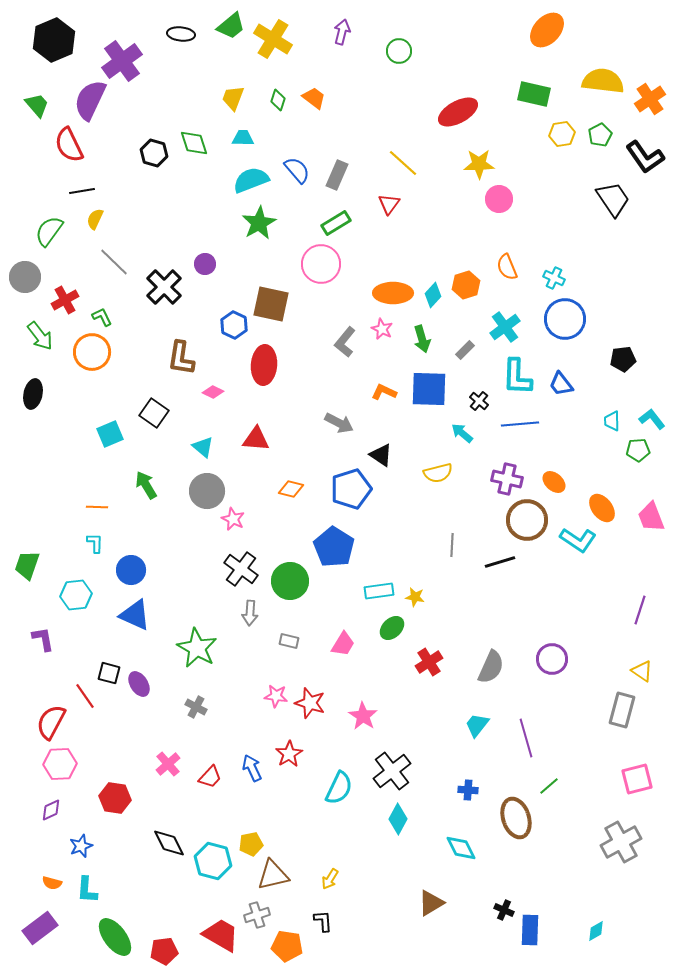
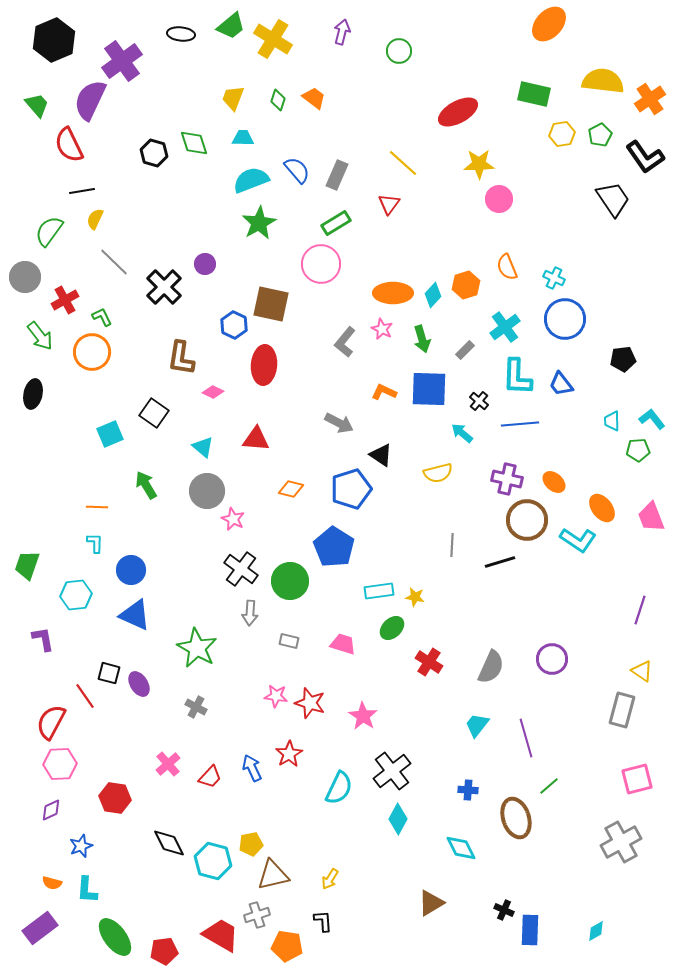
orange ellipse at (547, 30): moved 2 px right, 6 px up
pink trapezoid at (343, 644): rotated 104 degrees counterclockwise
red cross at (429, 662): rotated 24 degrees counterclockwise
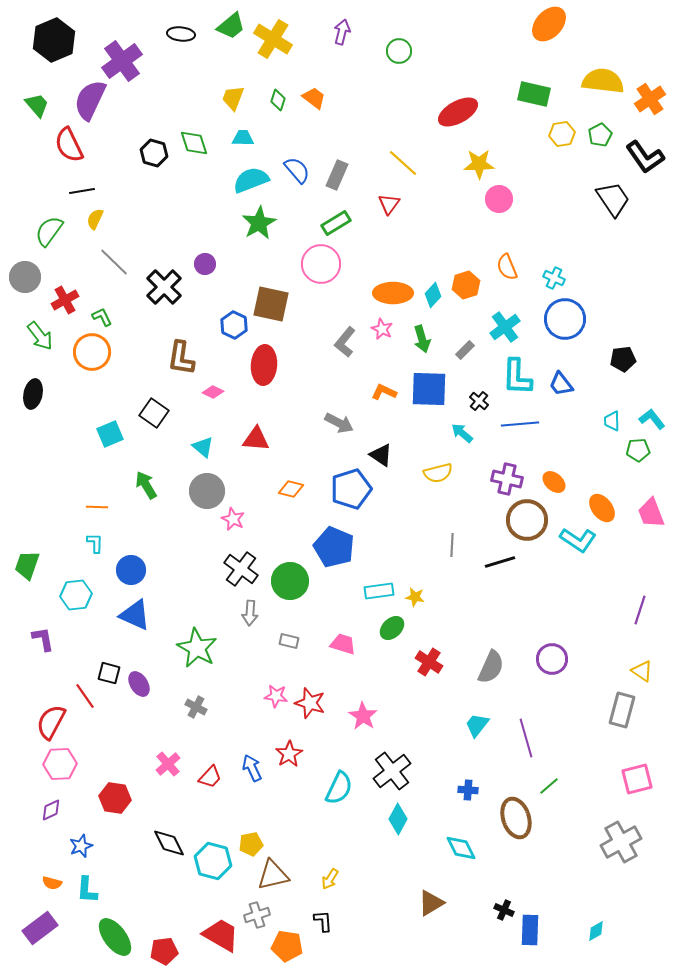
pink trapezoid at (651, 517): moved 4 px up
blue pentagon at (334, 547): rotated 9 degrees counterclockwise
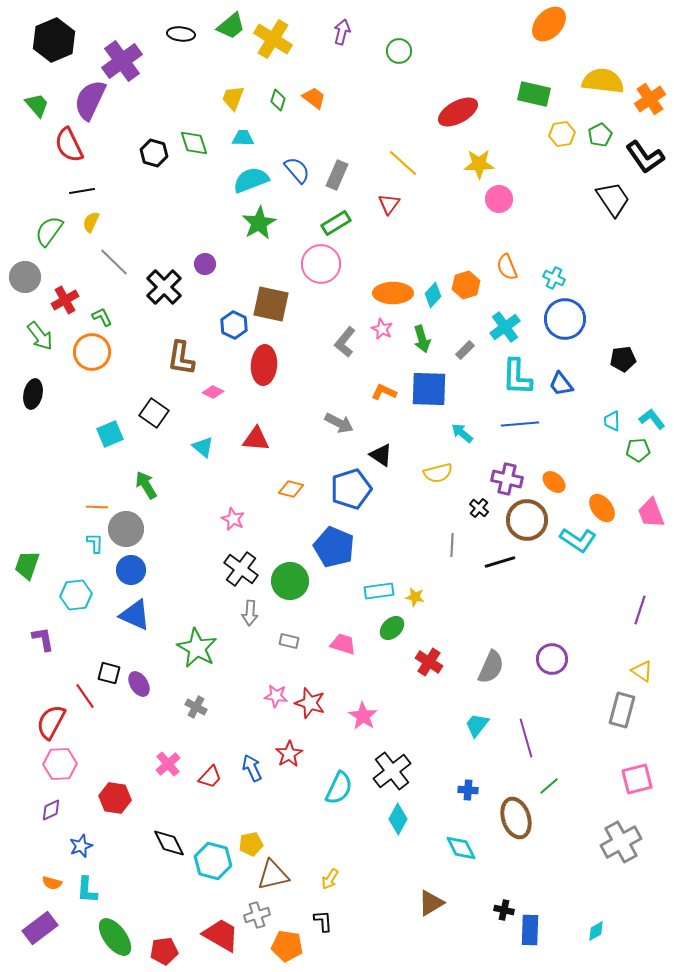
yellow semicircle at (95, 219): moved 4 px left, 3 px down
black cross at (479, 401): moved 107 px down
gray circle at (207, 491): moved 81 px left, 38 px down
black cross at (504, 910): rotated 12 degrees counterclockwise
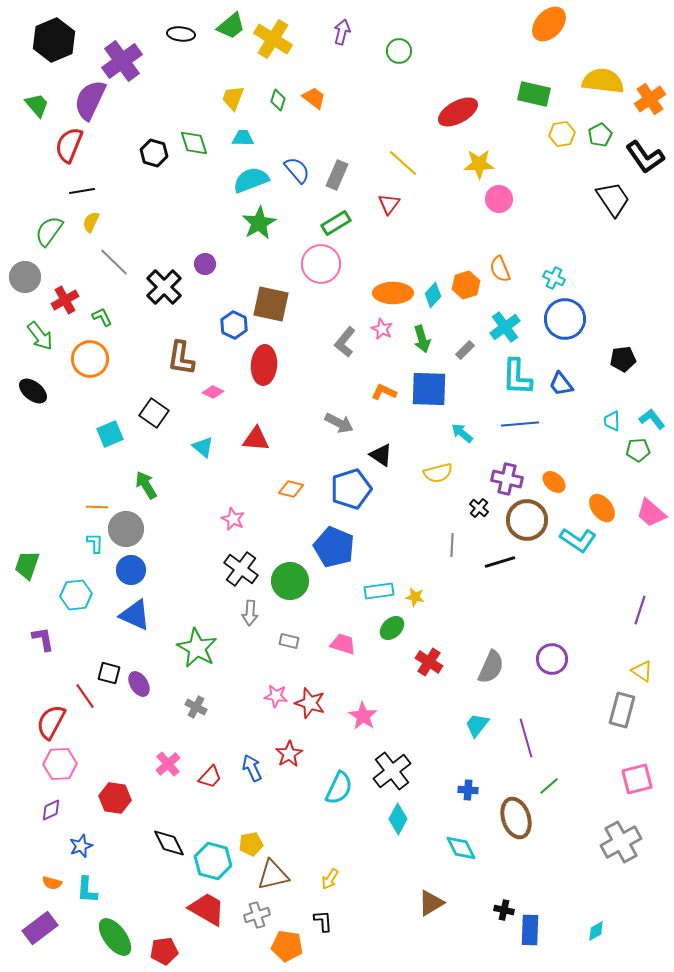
red semicircle at (69, 145): rotated 48 degrees clockwise
orange semicircle at (507, 267): moved 7 px left, 2 px down
orange circle at (92, 352): moved 2 px left, 7 px down
black ellipse at (33, 394): moved 3 px up; rotated 64 degrees counterclockwise
pink trapezoid at (651, 513): rotated 28 degrees counterclockwise
red trapezoid at (221, 935): moved 14 px left, 26 px up
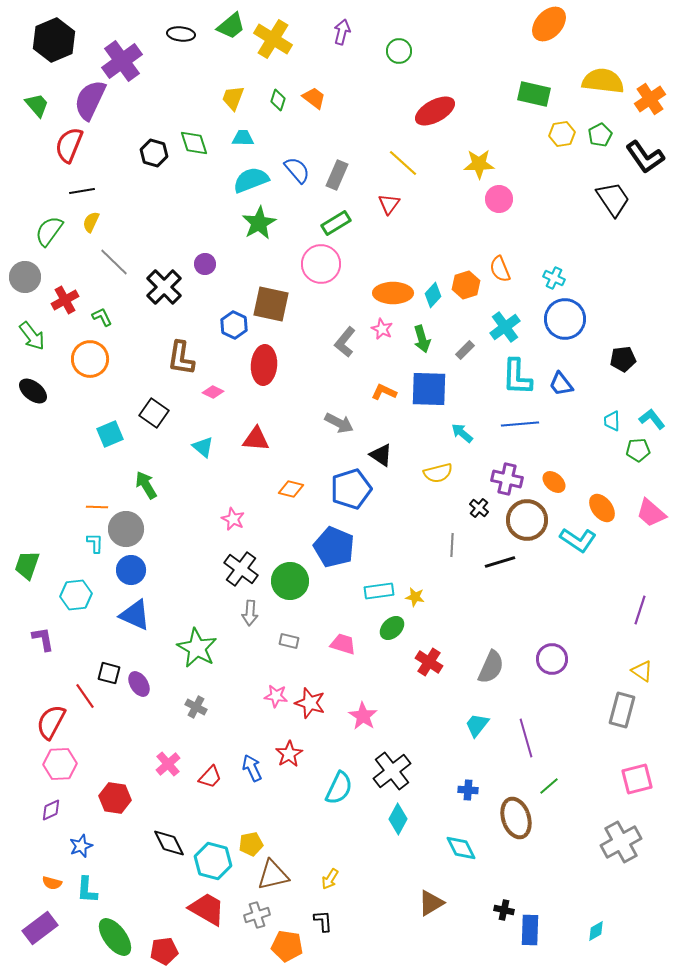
red ellipse at (458, 112): moved 23 px left, 1 px up
green arrow at (40, 336): moved 8 px left
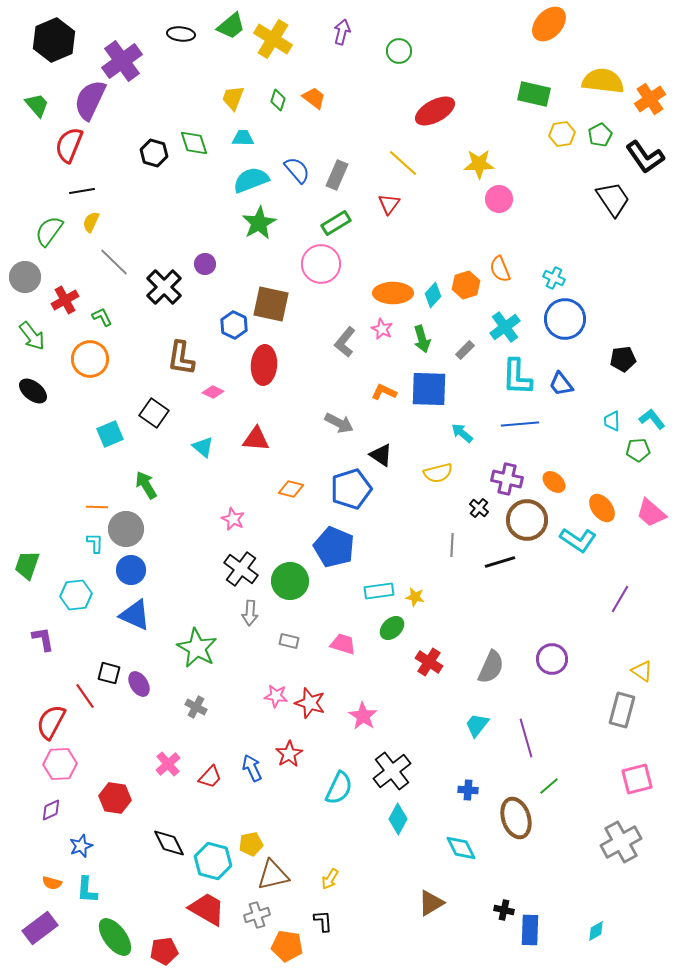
purple line at (640, 610): moved 20 px left, 11 px up; rotated 12 degrees clockwise
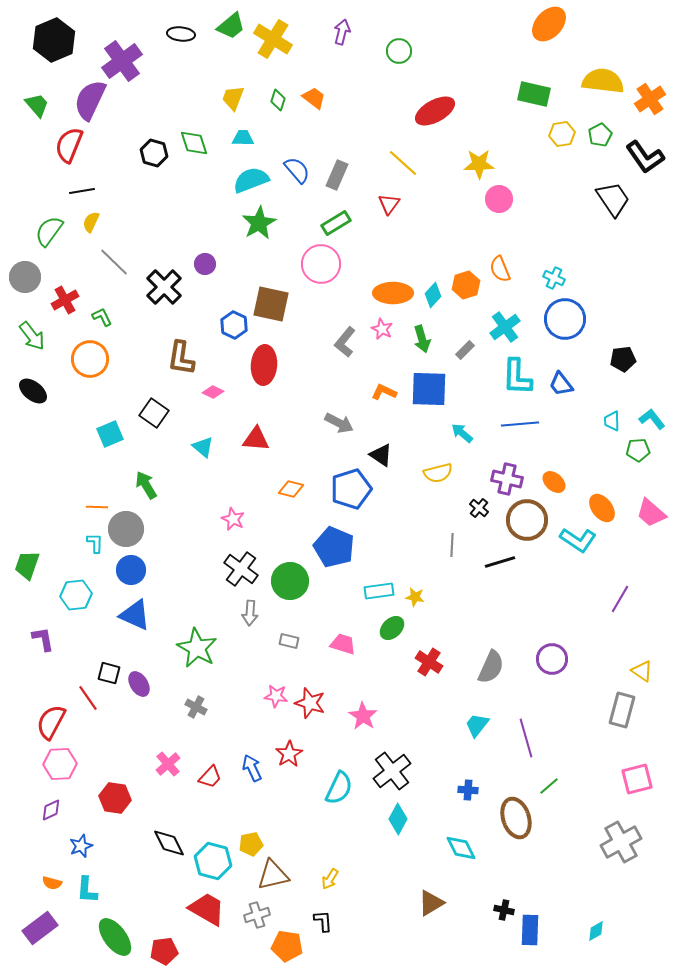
red line at (85, 696): moved 3 px right, 2 px down
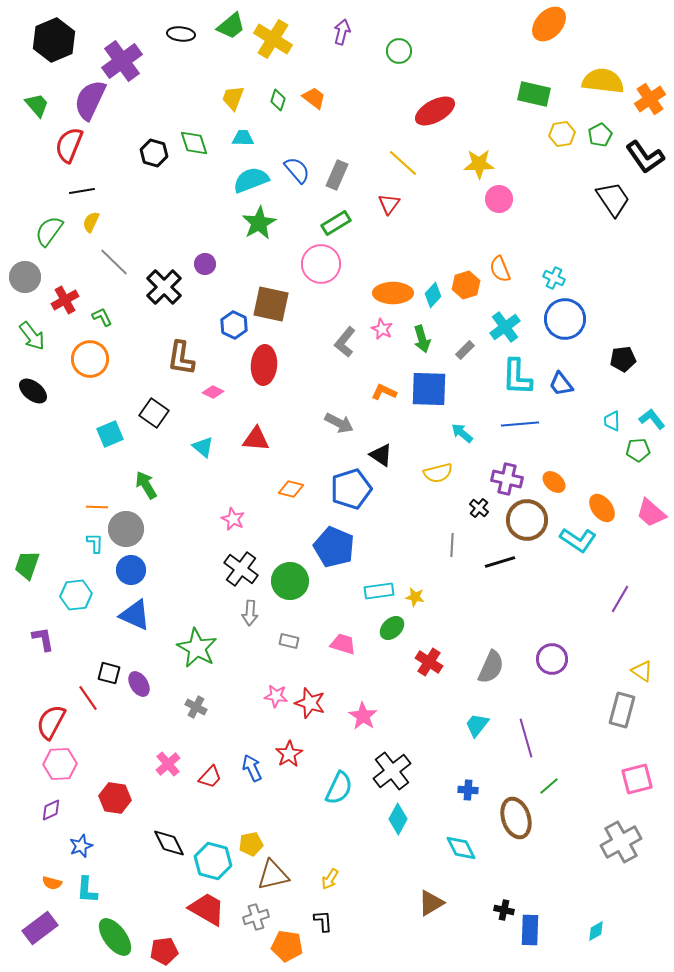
gray cross at (257, 915): moved 1 px left, 2 px down
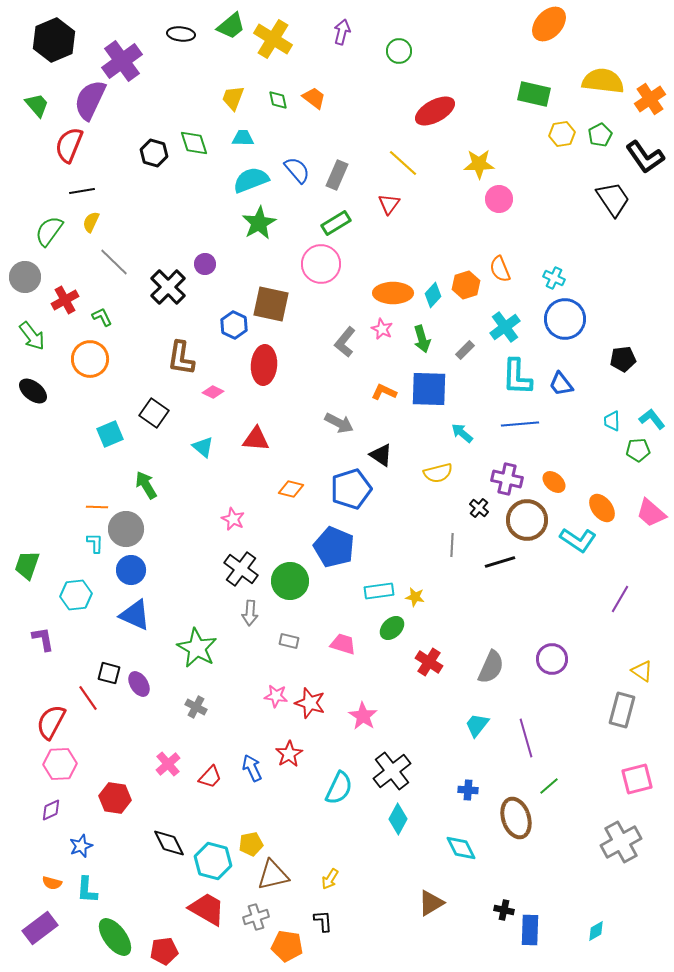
green diamond at (278, 100): rotated 30 degrees counterclockwise
black cross at (164, 287): moved 4 px right
